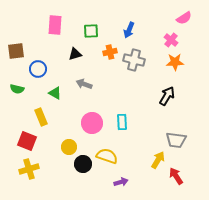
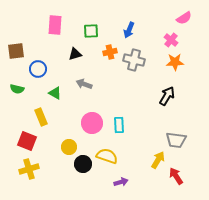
cyan rectangle: moved 3 px left, 3 px down
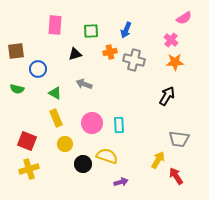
blue arrow: moved 3 px left
yellow rectangle: moved 15 px right, 1 px down
gray trapezoid: moved 3 px right, 1 px up
yellow circle: moved 4 px left, 3 px up
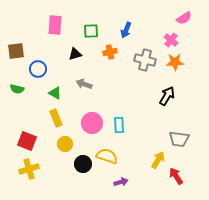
gray cross: moved 11 px right
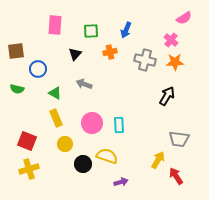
black triangle: rotated 32 degrees counterclockwise
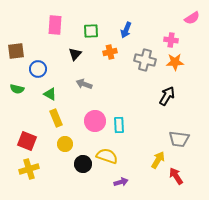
pink semicircle: moved 8 px right
pink cross: rotated 32 degrees counterclockwise
green triangle: moved 5 px left, 1 px down
pink circle: moved 3 px right, 2 px up
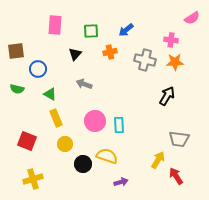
blue arrow: rotated 28 degrees clockwise
yellow cross: moved 4 px right, 10 px down
